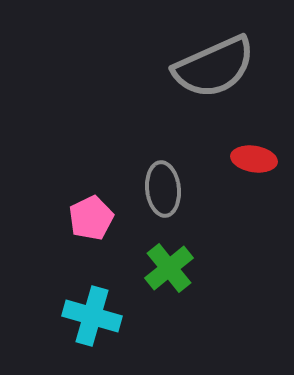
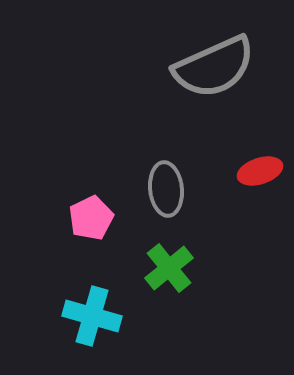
red ellipse: moved 6 px right, 12 px down; rotated 27 degrees counterclockwise
gray ellipse: moved 3 px right
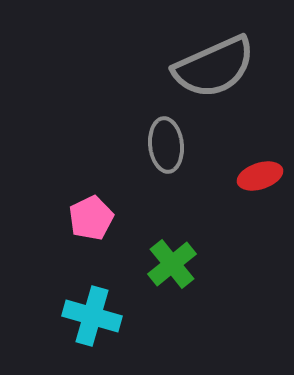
red ellipse: moved 5 px down
gray ellipse: moved 44 px up
green cross: moved 3 px right, 4 px up
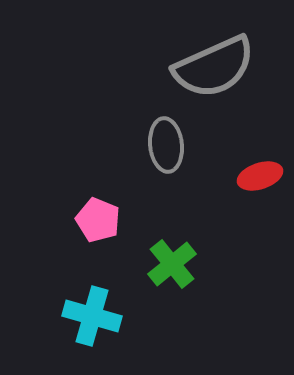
pink pentagon: moved 7 px right, 2 px down; rotated 24 degrees counterclockwise
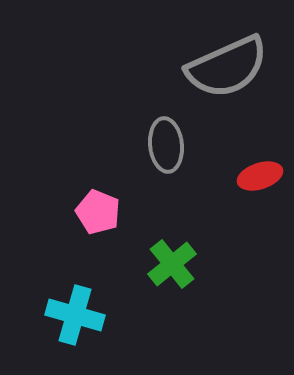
gray semicircle: moved 13 px right
pink pentagon: moved 8 px up
cyan cross: moved 17 px left, 1 px up
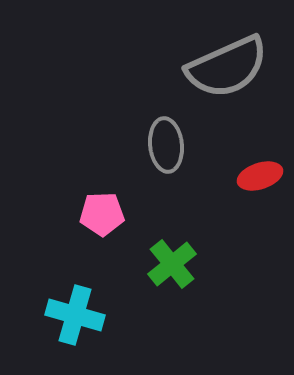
pink pentagon: moved 4 px right, 2 px down; rotated 24 degrees counterclockwise
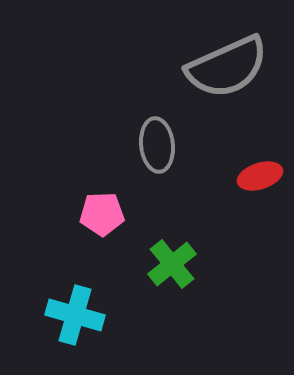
gray ellipse: moved 9 px left
